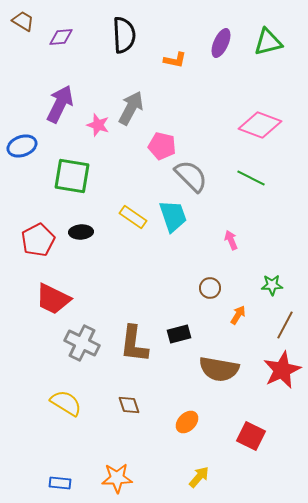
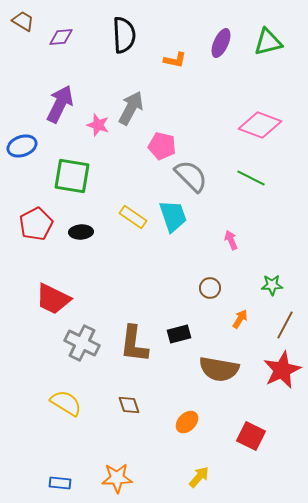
red pentagon: moved 2 px left, 16 px up
orange arrow: moved 2 px right, 4 px down
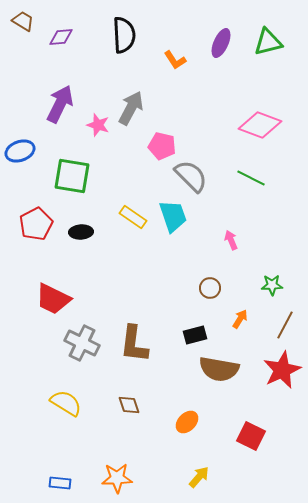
orange L-shape: rotated 45 degrees clockwise
blue ellipse: moved 2 px left, 5 px down
black rectangle: moved 16 px right, 1 px down
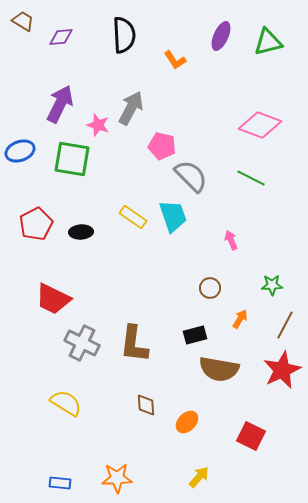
purple ellipse: moved 7 px up
green square: moved 17 px up
brown diamond: moved 17 px right; rotated 15 degrees clockwise
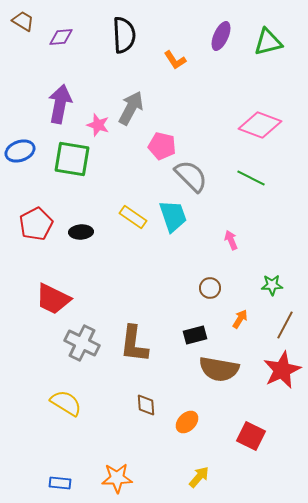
purple arrow: rotated 15 degrees counterclockwise
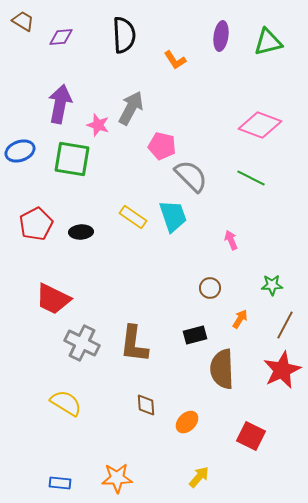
purple ellipse: rotated 16 degrees counterclockwise
brown semicircle: moved 3 px right; rotated 78 degrees clockwise
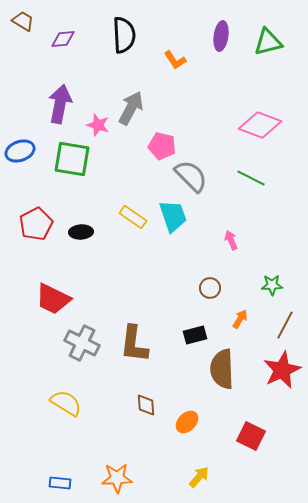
purple diamond: moved 2 px right, 2 px down
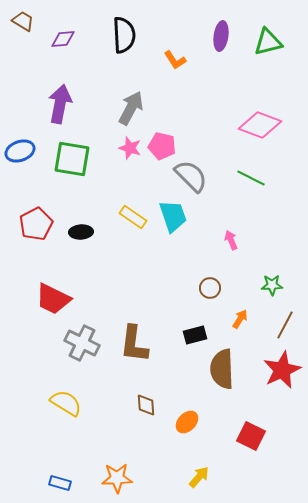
pink star: moved 32 px right, 23 px down
blue rectangle: rotated 10 degrees clockwise
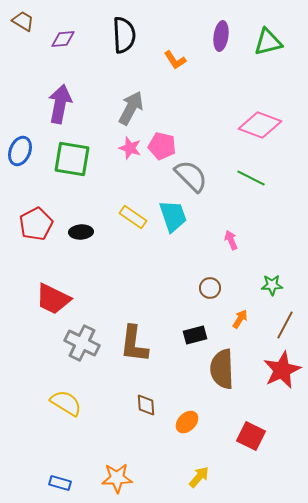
blue ellipse: rotated 48 degrees counterclockwise
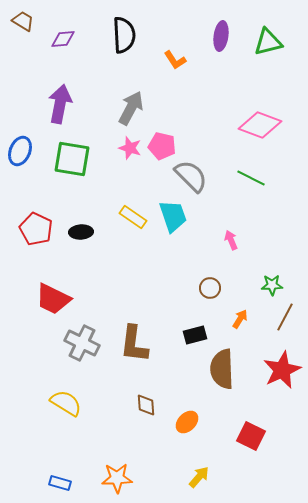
red pentagon: moved 5 px down; rotated 20 degrees counterclockwise
brown line: moved 8 px up
